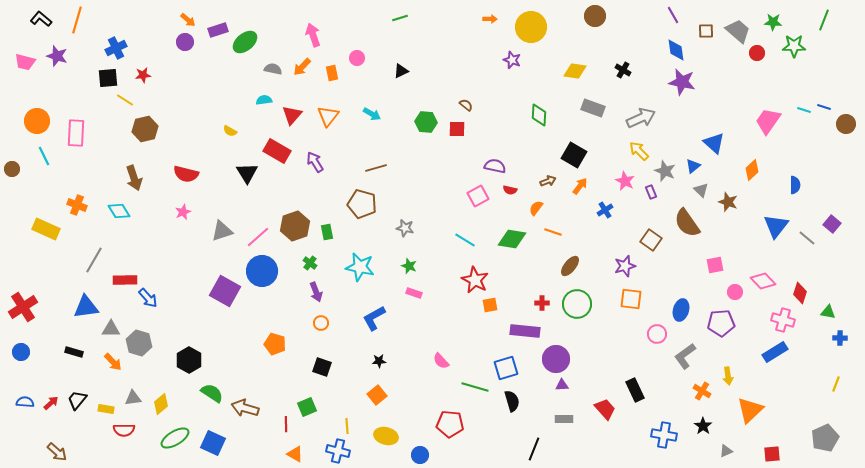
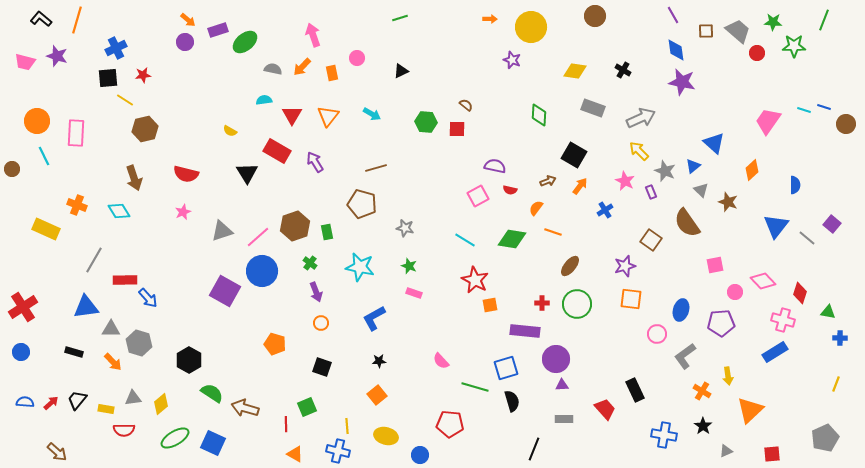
red triangle at (292, 115): rotated 10 degrees counterclockwise
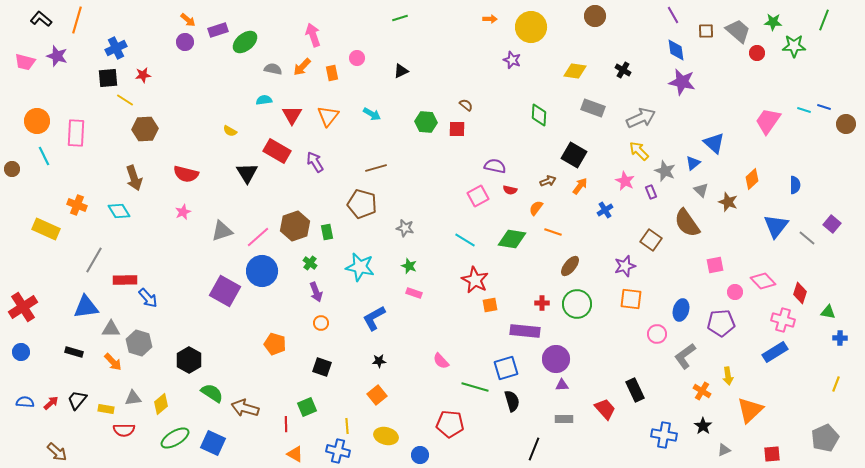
brown hexagon at (145, 129): rotated 10 degrees clockwise
blue triangle at (693, 166): moved 3 px up
orange diamond at (752, 170): moved 9 px down
gray triangle at (726, 451): moved 2 px left, 1 px up
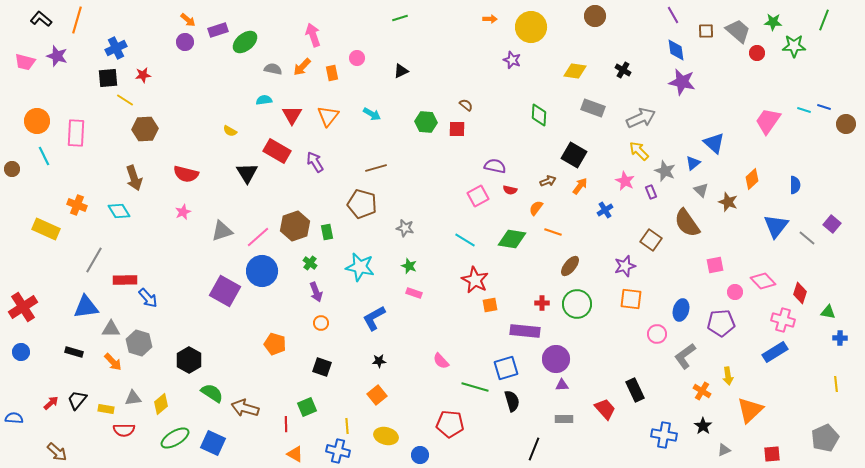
yellow line at (836, 384): rotated 28 degrees counterclockwise
blue semicircle at (25, 402): moved 11 px left, 16 px down
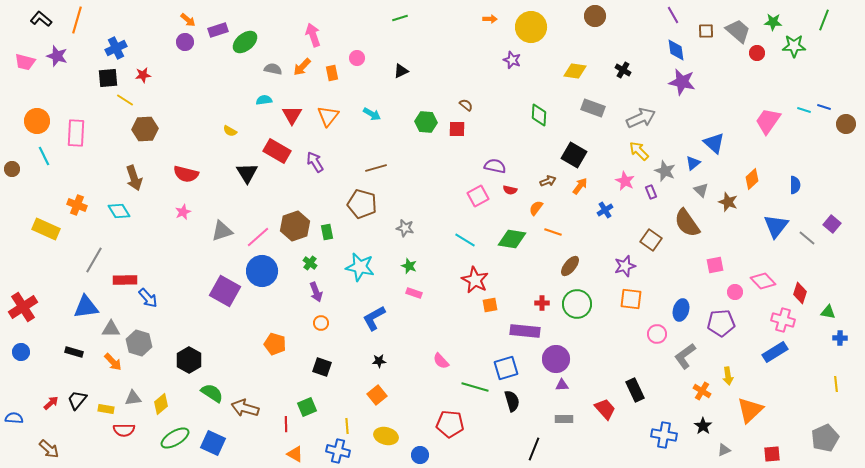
brown arrow at (57, 452): moved 8 px left, 3 px up
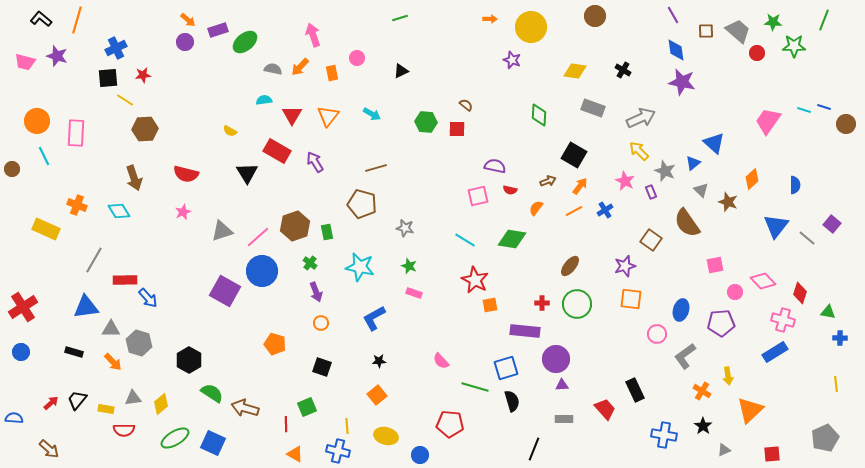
orange arrow at (302, 67): moved 2 px left
pink square at (478, 196): rotated 15 degrees clockwise
orange line at (553, 232): moved 21 px right, 21 px up; rotated 48 degrees counterclockwise
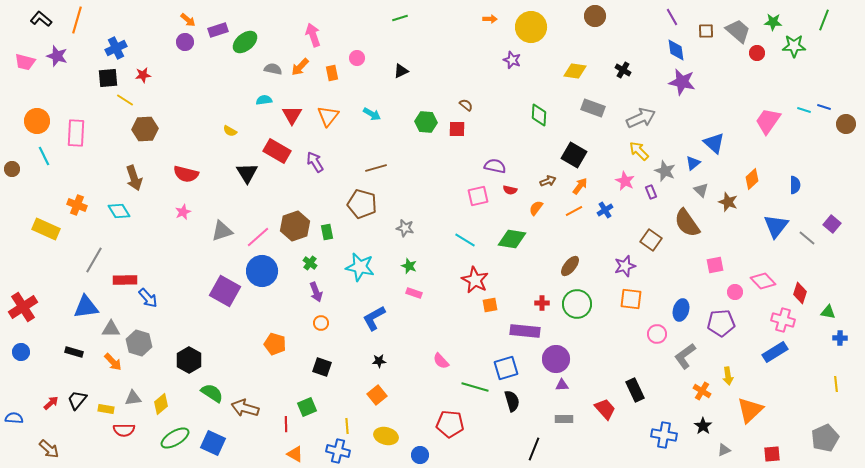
purple line at (673, 15): moved 1 px left, 2 px down
